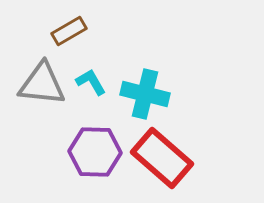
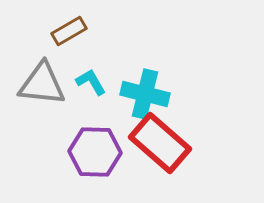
red rectangle: moved 2 px left, 15 px up
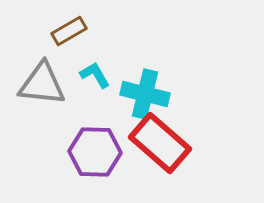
cyan L-shape: moved 4 px right, 7 px up
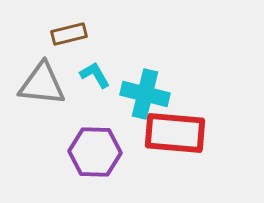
brown rectangle: moved 3 px down; rotated 16 degrees clockwise
red rectangle: moved 15 px right, 10 px up; rotated 36 degrees counterclockwise
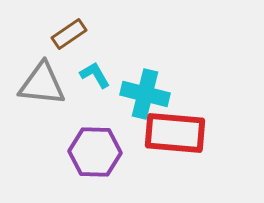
brown rectangle: rotated 20 degrees counterclockwise
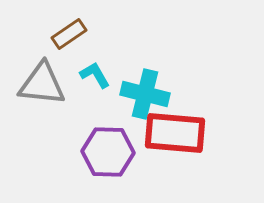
purple hexagon: moved 13 px right
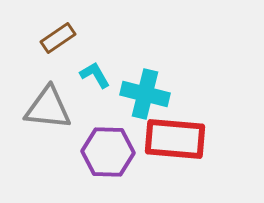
brown rectangle: moved 11 px left, 4 px down
gray triangle: moved 6 px right, 24 px down
red rectangle: moved 6 px down
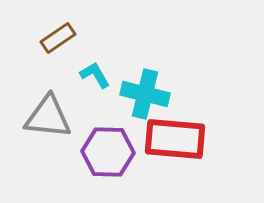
gray triangle: moved 9 px down
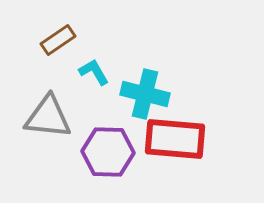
brown rectangle: moved 2 px down
cyan L-shape: moved 1 px left, 3 px up
